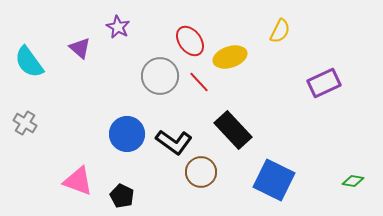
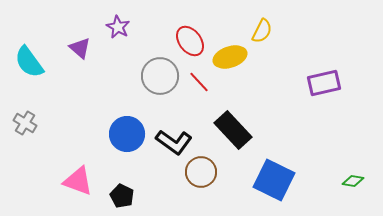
yellow semicircle: moved 18 px left
purple rectangle: rotated 12 degrees clockwise
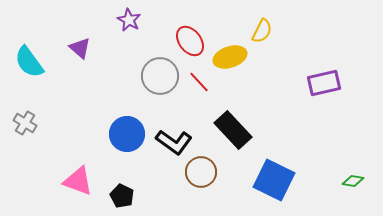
purple star: moved 11 px right, 7 px up
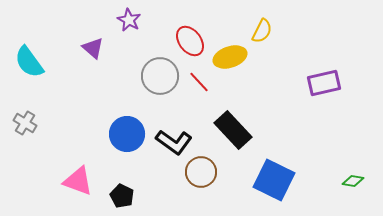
purple triangle: moved 13 px right
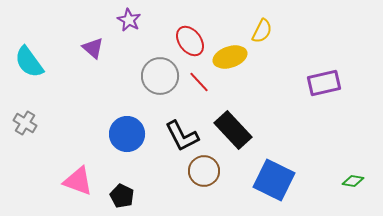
black L-shape: moved 8 px right, 6 px up; rotated 27 degrees clockwise
brown circle: moved 3 px right, 1 px up
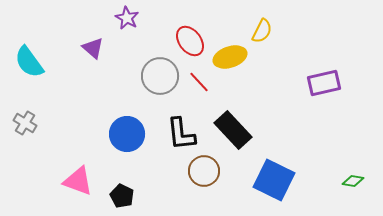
purple star: moved 2 px left, 2 px up
black L-shape: moved 1 px left, 2 px up; rotated 21 degrees clockwise
